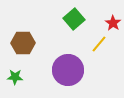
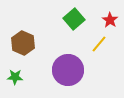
red star: moved 3 px left, 3 px up
brown hexagon: rotated 25 degrees clockwise
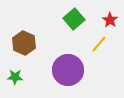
brown hexagon: moved 1 px right
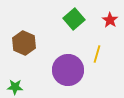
yellow line: moved 2 px left, 10 px down; rotated 24 degrees counterclockwise
green star: moved 10 px down
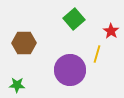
red star: moved 1 px right, 11 px down
brown hexagon: rotated 25 degrees counterclockwise
purple circle: moved 2 px right
green star: moved 2 px right, 2 px up
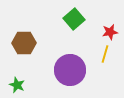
red star: moved 1 px left, 1 px down; rotated 28 degrees clockwise
yellow line: moved 8 px right
green star: rotated 21 degrees clockwise
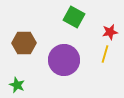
green square: moved 2 px up; rotated 20 degrees counterclockwise
purple circle: moved 6 px left, 10 px up
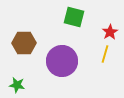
green square: rotated 15 degrees counterclockwise
red star: rotated 21 degrees counterclockwise
purple circle: moved 2 px left, 1 px down
green star: rotated 14 degrees counterclockwise
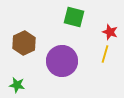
red star: rotated 21 degrees counterclockwise
brown hexagon: rotated 25 degrees counterclockwise
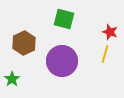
green square: moved 10 px left, 2 px down
green star: moved 5 px left, 6 px up; rotated 28 degrees clockwise
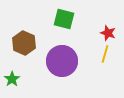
red star: moved 2 px left, 1 px down
brown hexagon: rotated 10 degrees counterclockwise
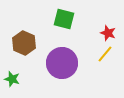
yellow line: rotated 24 degrees clockwise
purple circle: moved 2 px down
green star: rotated 21 degrees counterclockwise
